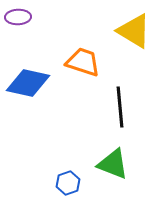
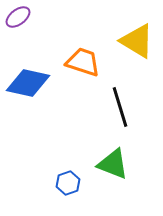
purple ellipse: rotated 35 degrees counterclockwise
yellow triangle: moved 3 px right, 10 px down
black line: rotated 12 degrees counterclockwise
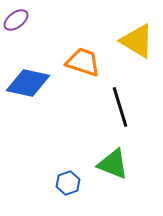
purple ellipse: moved 2 px left, 3 px down
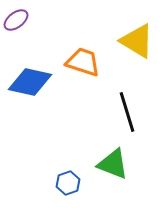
blue diamond: moved 2 px right, 1 px up
black line: moved 7 px right, 5 px down
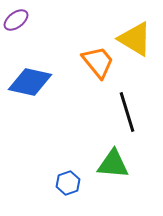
yellow triangle: moved 2 px left, 2 px up
orange trapezoid: moved 15 px right; rotated 33 degrees clockwise
green triangle: rotated 16 degrees counterclockwise
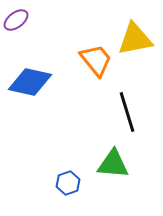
yellow triangle: rotated 42 degrees counterclockwise
orange trapezoid: moved 2 px left, 2 px up
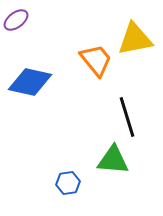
black line: moved 5 px down
green triangle: moved 4 px up
blue hexagon: rotated 10 degrees clockwise
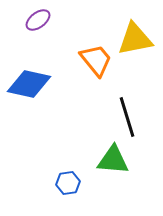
purple ellipse: moved 22 px right
blue diamond: moved 1 px left, 2 px down
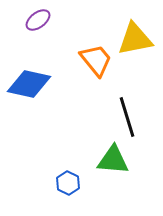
blue hexagon: rotated 25 degrees counterclockwise
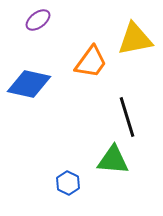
orange trapezoid: moved 5 px left, 2 px down; rotated 75 degrees clockwise
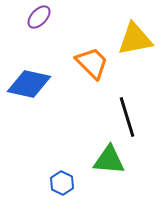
purple ellipse: moved 1 px right, 3 px up; rotated 10 degrees counterclockwise
orange trapezoid: moved 1 px right, 1 px down; rotated 81 degrees counterclockwise
green triangle: moved 4 px left
blue hexagon: moved 6 px left
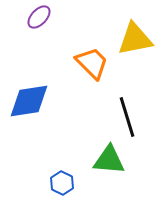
blue diamond: moved 17 px down; rotated 21 degrees counterclockwise
